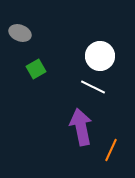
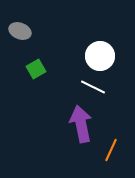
gray ellipse: moved 2 px up
purple arrow: moved 3 px up
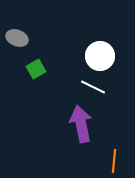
gray ellipse: moved 3 px left, 7 px down
orange line: moved 3 px right, 11 px down; rotated 20 degrees counterclockwise
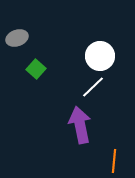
gray ellipse: rotated 40 degrees counterclockwise
green square: rotated 18 degrees counterclockwise
white line: rotated 70 degrees counterclockwise
purple arrow: moved 1 px left, 1 px down
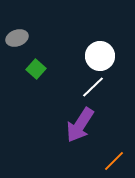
purple arrow: rotated 135 degrees counterclockwise
orange line: rotated 40 degrees clockwise
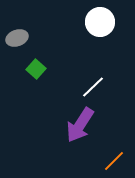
white circle: moved 34 px up
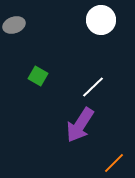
white circle: moved 1 px right, 2 px up
gray ellipse: moved 3 px left, 13 px up
green square: moved 2 px right, 7 px down; rotated 12 degrees counterclockwise
orange line: moved 2 px down
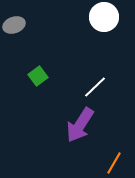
white circle: moved 3 px right, 3 px up
green square: rotated 24 degrees clockwise
white line: moved 2 px right
orange line: rotated 15 degrees counterclockwise
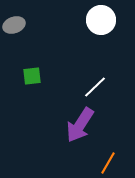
white circle: moved 3 px left, 3 px down
green square: moved 6 px left; rotated 30 degrees clockwise
orange line: moved 6 px left
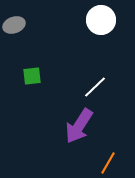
purple arrow: moved 1 px left, 1 px down
